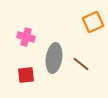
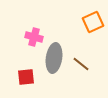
pink cross: moved 8 px right
red square: moved 2 px down
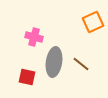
gray ellipse: moved 4 px down
red square: moved 1 px right; rotated 18 degrees clockwise
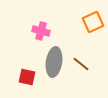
pink cross: moved 7 px right, 6 px up
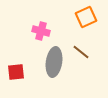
orange square: moved 7 px left, 5 px up
brown line: moved 12 px up
red square: moved 11 px left, 5 px up; rotated 18 degrees counterclockwise
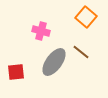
orange square: rotated 25 degrees counterclockwise
gray ellipse: rotated 28 degrees clockwise
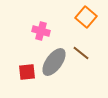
brown line: moved 1 px down
red square: moved 11 px right
